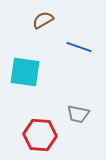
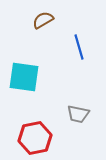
blue line: rotated 55 degrees clockwise
cyan square: moved 1 px left, 5 px down
red hexagon: moved 5 px left, 3 px down; rotated 16 degrees counterclockwise
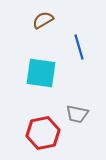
cyan square: moved 17 px right, 4 px up
gray trapezoid: moved 1 px left
red hexagon: moved 8 px right, 5 px up
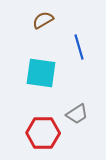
gray trapezoid: rotated 45 degrees counterclockwise
red hexagon: rotated 12 degrees clockwise
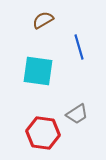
cyan square: moved 3 px left, 2 px up
red hexagon: rotated 8 degrees clockwise
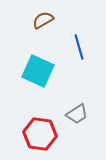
cyan square: rotated 16 degrees clockwise
red hexagon: moved 3 px left, 1 px down
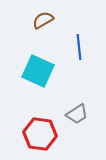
blue line: rotated 10 degrees clockwise
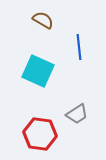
brown semicircle: rotated 60 degrees clockwise
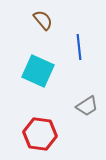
brown semicircle: rotated 20 degrees clockwise
gray trapezoid: moved 10 px right, 8 px up
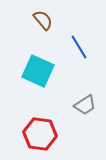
blue line: rotated 25 degrees counterclockwise
gray trapezoid: moved 2 px left, 1 px up
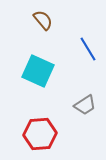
blue line: moved 9 px right, 2 px down
red hexagon: rotated 12 degrees counterclockwise
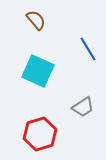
brown semicircle: moved 7 px left
gray trapezoid: moved 2 px left, 2 px down
red hexagon: rotated 12 degrees counterclockwise
